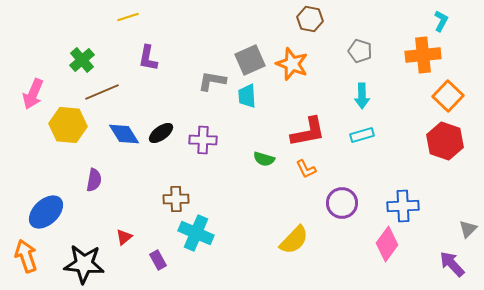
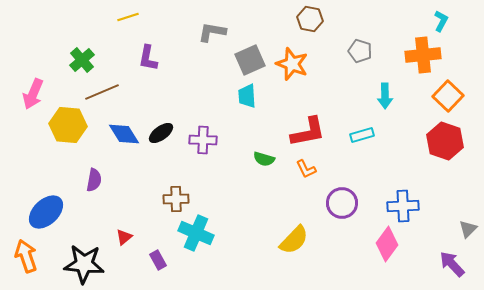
gray L-shape: moved 49 px up
cyan arrow: moved 23 px right
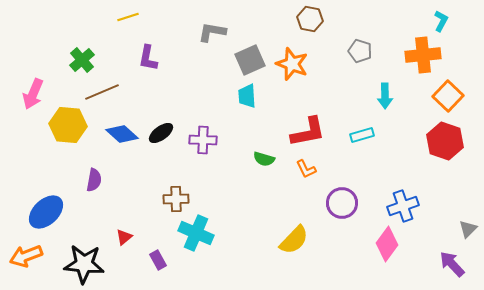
blue diamond: moved 2 px left; rotated 16 degrees counterclockwise
blue cross: rotated 16 degrees counterclockwise
orange arrow: rotated 92 degrees counterclockwise
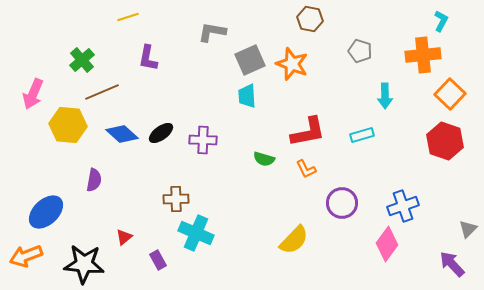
orange square: moved 2 px right, 2 px up
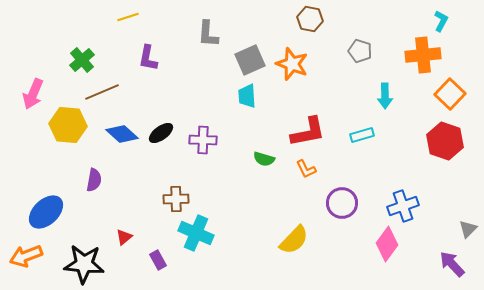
gray L-shape: moved 4 px left, 2 px down; rotated 96 degrees counterclockwise
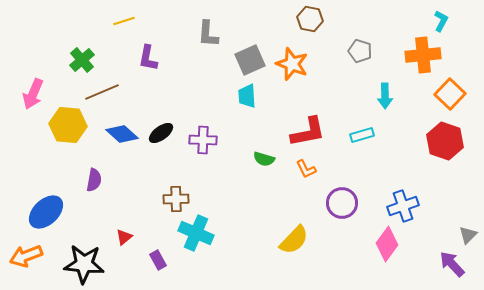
yellow line: moved 4 px left, 4 px down
gray triangle: moved 6 px down
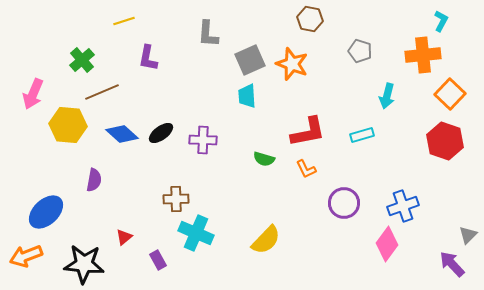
cyan arrow: moved 2 px right; rotated 15 degrees clockwise
purple circle: moved 2 px right
yellow semicircle: moved 28 px left
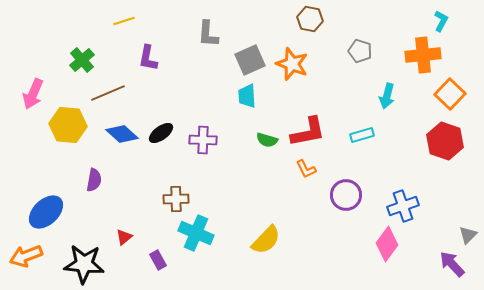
brown line: moved 6 px right, 1 px down
green semicircle: moved 3 px right, 19 px up
purple circle: moved 2 px right, 8 px up
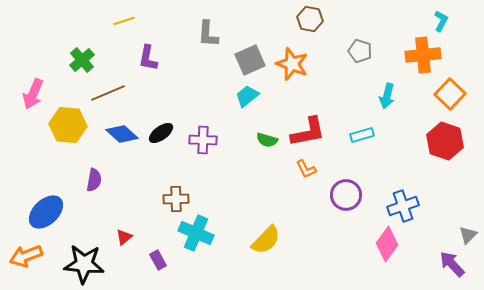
cyan trapezoid: rotated 55 degrees clockwise
